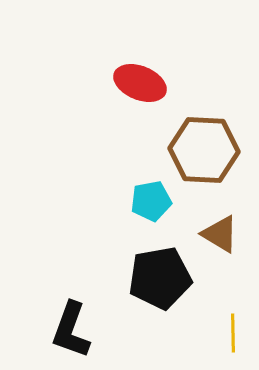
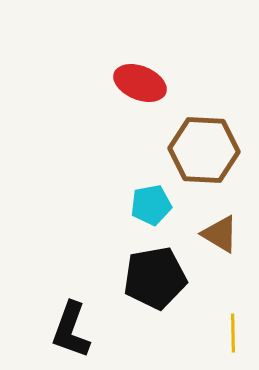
cyan pentagon: moved 4 px down
black pentagon: moved 5 px left
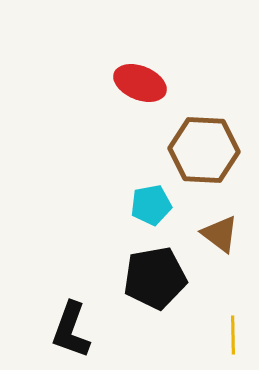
brown triangle: rotated 6 degrees clockwise
yellow line: moved 2 px down
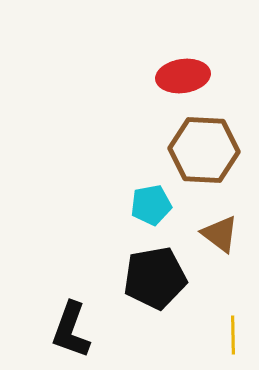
red ellipse: moved 43 px right, 7 px up; rotated 30 degrees counterclockwise
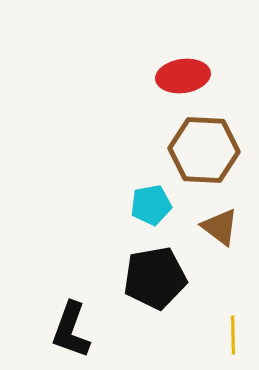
brown triangle: moved 7 px up
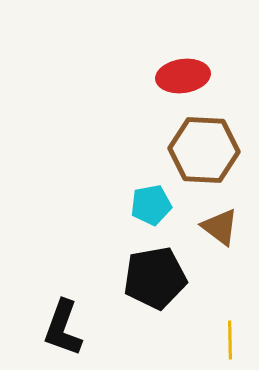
black L-shape: moved 8 px left, 2 px up
yellow line: moved 3 px left, 5 px down
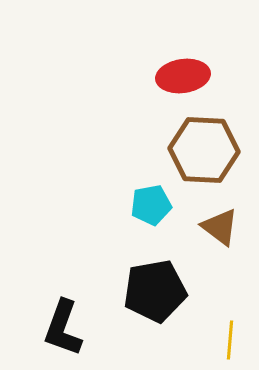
black pentagon: moved 13 px down
yellow line: rotated 6 degrees clockwise
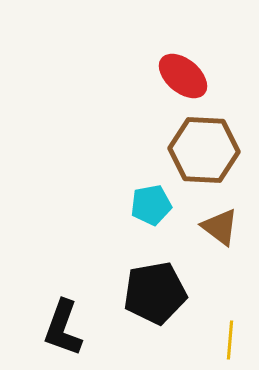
red ellipse: rotated 48 degrees clockwise
black pentagon: moved 2 px down
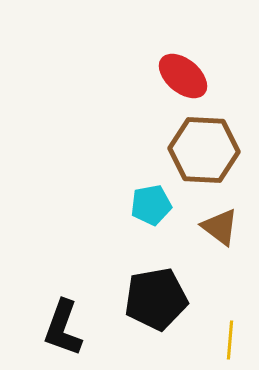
black pentagon: moved 1 px right, 6 px down
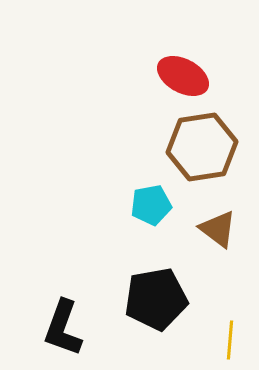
red ellipse: rotated 12 degrees counterclockwise
brown hexagon: moved 2 px left, 3 px up; rotated 12 degrees counterclockwise
brown triangle: moved 2 px left, 2 px down
